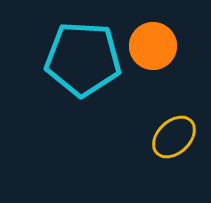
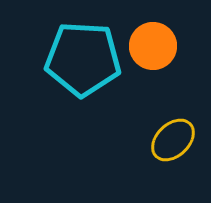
yellow ellipse: moved 1 px left, 3 px down
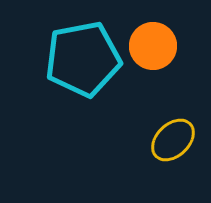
cyan pentagon: rotated 14 degrees counterclockwise
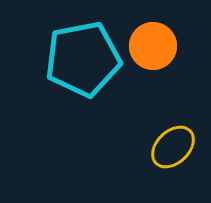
yellow ellipse: moved 7 px down
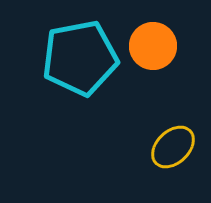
cyan pentagon: moved 3 px left, 1 px up
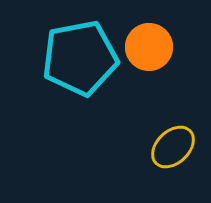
orange circle: moved 4 px left, 1 px down
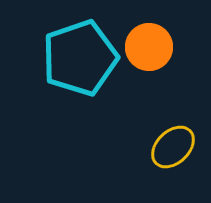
cyan pentagon: rotated 8 degrees counterclockwise
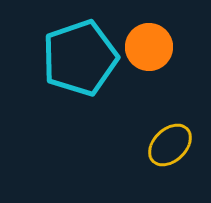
yellow ellipse: moved 3 px left, 2 px up
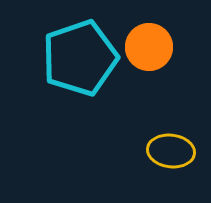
yellow ellipse: moved 1 px right, 6 px down; rotated 51 degrees clockwise
